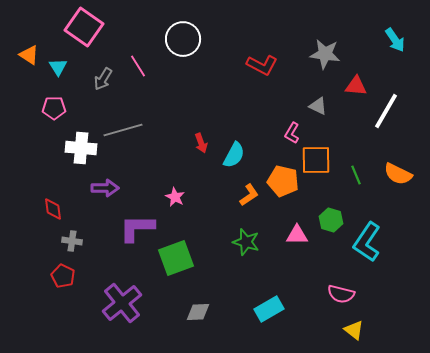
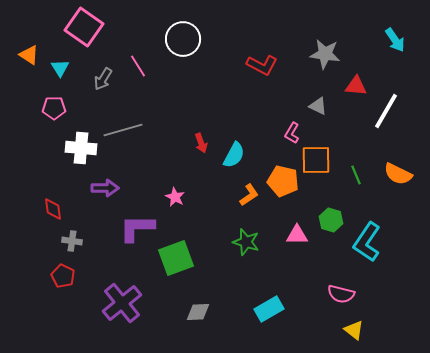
cyan triangle: moved 2 px right, 1 px down
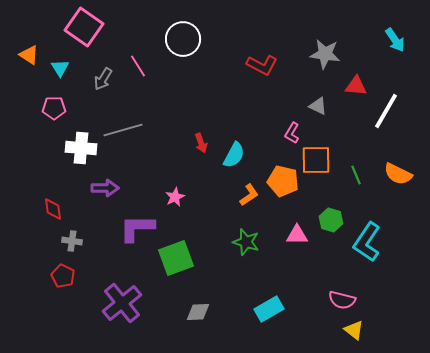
pink star: rotated 18 degrees clockwise
pink semicircle: moved 1 px right, 6 px down
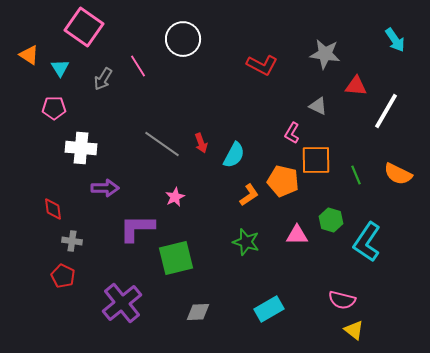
gray line: moved 39 px right, 14 px down; rotated 51 degrees clockwise
green square: rotated 6 degrees clockwise
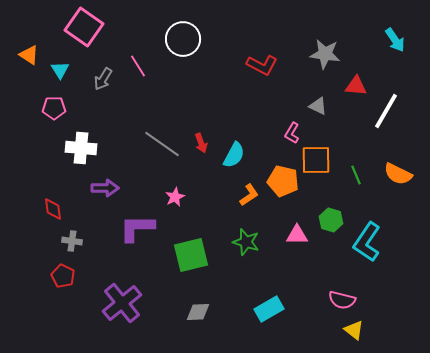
cyan triangle: moved 2 px down
green square: moved 15 px right, 3 px up
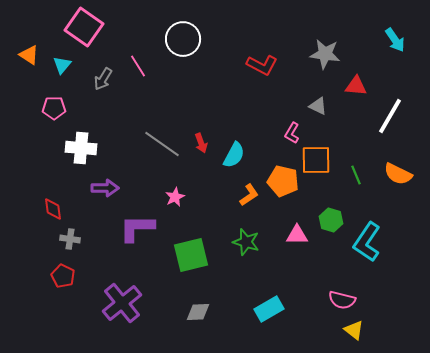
cyan triangle: moved 2 px right, 5 px up; rotated 12 degrees clockwise
white line: moved 4 px right, 5 px down
gray cross: moved 2 px left, 2 px up
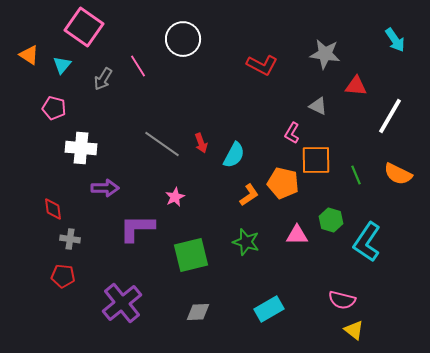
pink pentagon: rotated 15 degrees clockwise
orange pentagon: moved 2 px down
red pentagon: rotated 20 degrees counterclockwise
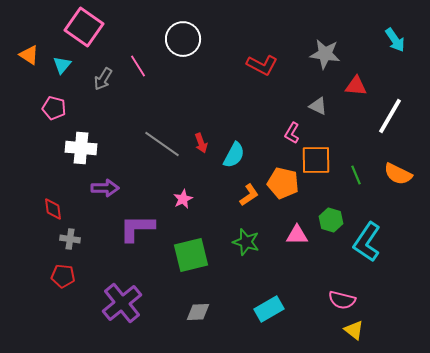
pink star: moved 8 px right, 2 px down
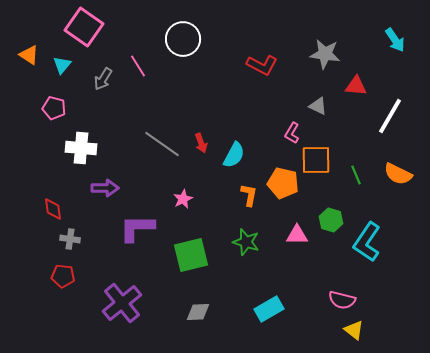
orange L-shape: rotated 45 degrees counterclockwise
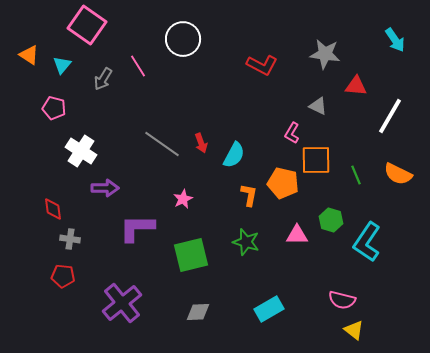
pink square: moved 3 px right, 2 px up
white cross: moved 3 px down; rotated 28 degrees clockwise
